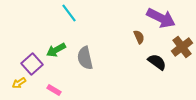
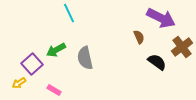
cyan line: rotated 12 degrees clockwise
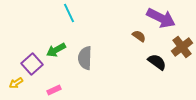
brown semicircle: moved 1 px up; rotated 32 degrees counterclockwise
gray semicircle: rotated 15 degrees clockwise
yellow arrow: moved 3 px left
pink rectangle: rotated 56 degrees counterclockwise
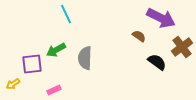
cyan line: moved 3 px left, 1 px down
purple square: rotated 35 degrees clockwise
yellow arrow: moved 3 px left, 1 px down
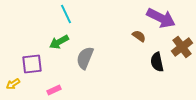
green arrow: moved 3 px right, 8 px up
gray semicircle: rotated 20 degrees clockwise
black semicircle: rotated 138 degrees counterclockwise
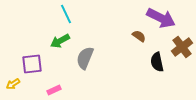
green arrow: moved 1 px right, 1 px up
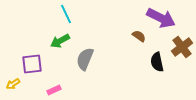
gray semicircle: moved 1 px down
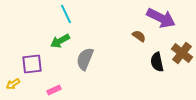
brown cross: moved 6 px down; rotated 15 degrees counterclockwise
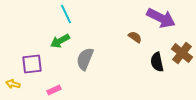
brown semicircle: moved 4 px left, 1 px down
yellow arrow: rotated 48 degrees clockwise
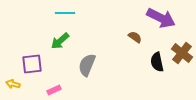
cyan line: moved 1 px left, 1 px up; rotated 66 degrees counterclockwise
green arrow: rotated 12 degrees counterclockwise
gray semicircle: moved 2 px right, 6 px down
